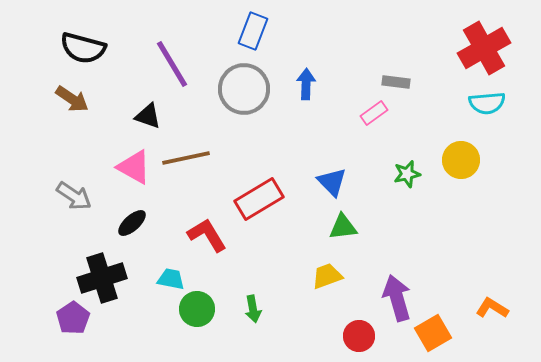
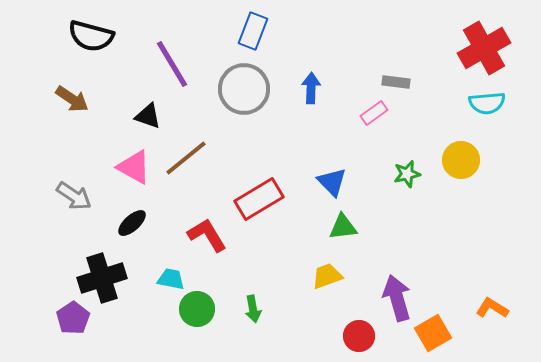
black semicircle: moved 8 px right, 12 px up
blue arrow: moved 5 px right, 4 px down
brown line: rotated 27 degrees counterclockwise
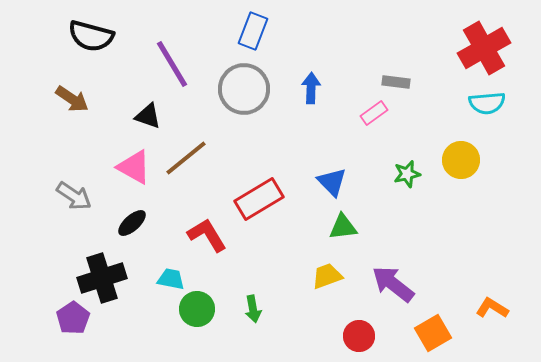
purple arrow: moved 4 px left, 14 px up; rotated 36 degrees counterclockwise
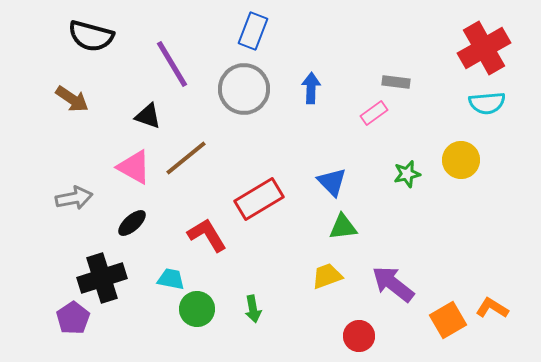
gray arrow: moved 2 px down; rotated 45 degrees counterclockwise
orange square: moved 15 px right, 13 px up
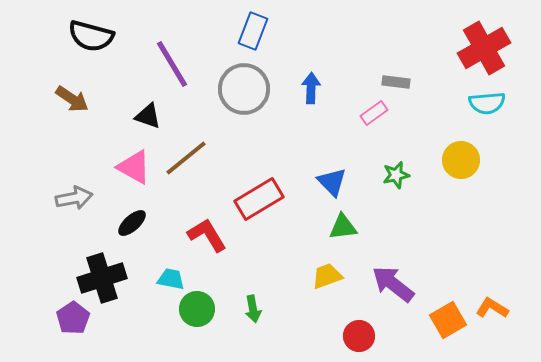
green star: moved 11 px left, 1 px down
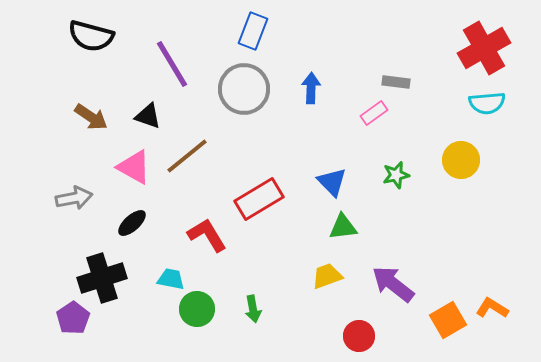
brown arrow: moved 19 px right, 18 px down
brown line: moved 1 px right, 2 px up
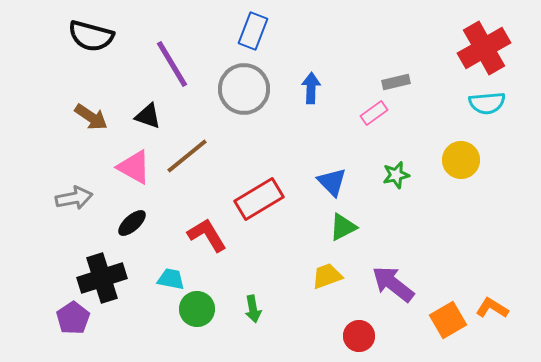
gray rectangle: rotated 20 degrees counterclockwise
green triangle: rotated 20 degrees counterclockwise
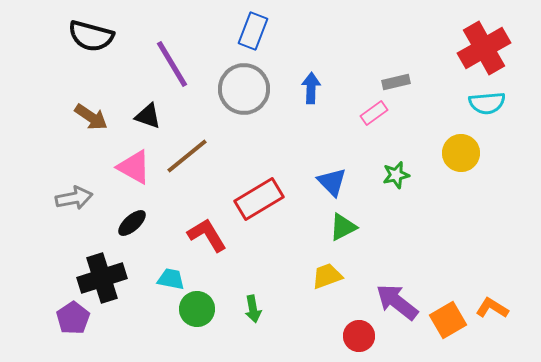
yellow circle: moved 7 px up
purple arrow: moved 4 px right, 18 px down
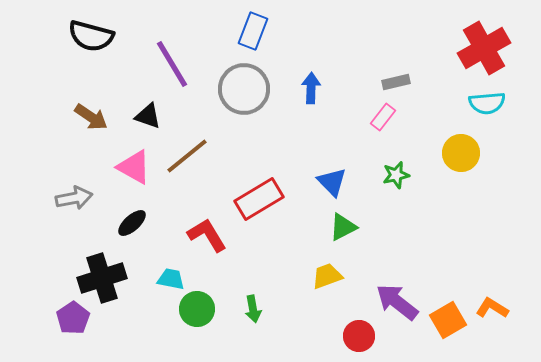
pink rectangle: moved 9 px right, 4 px down; rotated 16 degrees counterclockwise
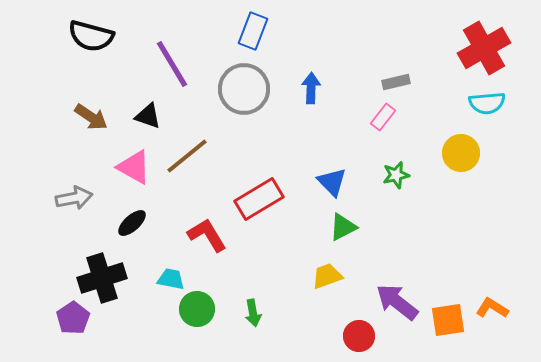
green arrow: moved 4 px down
orange square: rotated 21 degrees clockwise
